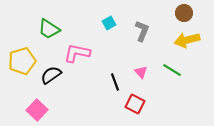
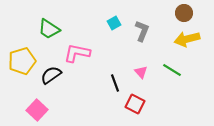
cyan square: moved 5 px right
yellow arrow: moved 1 px up
black line: moved 1 px down
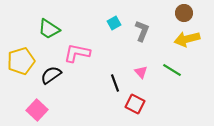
yellow pentagon: moved 1 px left
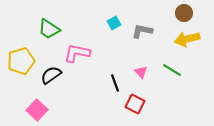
gray L-shape: rotated 100 degrees counterclockwise
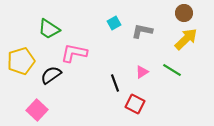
yellow arrow: moved 1 px left; rotated 150 degrees clockwise
pink L-shape: moved 3 px left
pink triangle: moved 1 px right; rotated 40 degrees clockwise
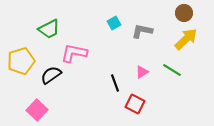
green trapezoid: rotated 60 degrees counterclockwise
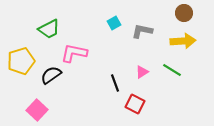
yellow arrow: moved 3 px left, 2 px down; rotated 40 degrees clockwise
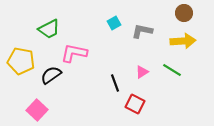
yellow pentagon: rotated 28 degrees clockwise
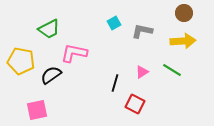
black line: rotated 36 degrees clockwise
pink square: rotated 35 degrees clockwise
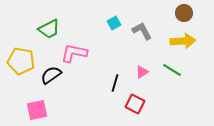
gray L-shape: rotated 50 degrees clockwise
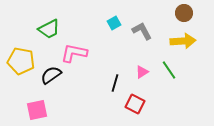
green line: moved 3 px left; rotated 24 degrees clockwise
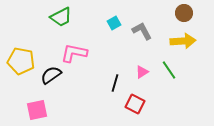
green trapezoid: moved 12 px right, 12 px up
